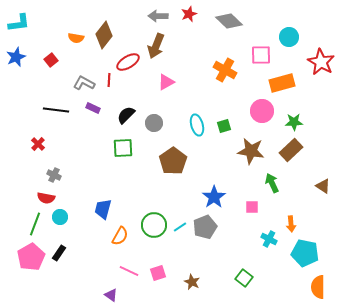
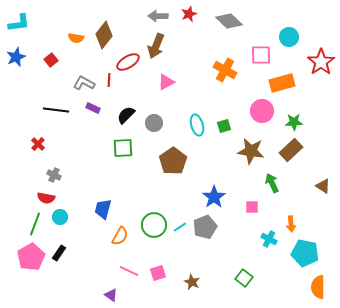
red star at (321, 62): rotated 8 degrees clockwise
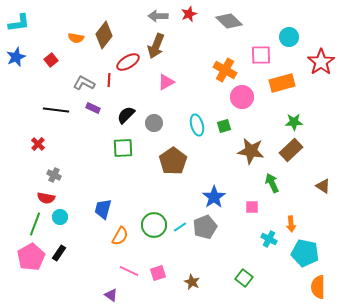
pink circle at (262, 111): moved 20 px left, 14 px up
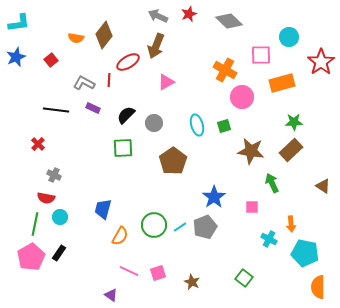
gray arrow at (158, 16): rotated 24 degrees clockwise
green line at (35, 224): rotated 10 degrees counterclockwise
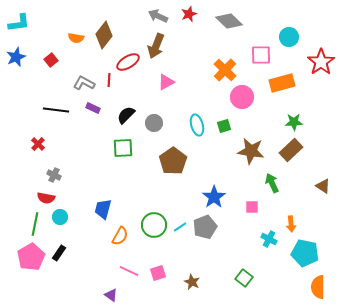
orange cross at (225, 70): rotated 15 degrees clockwise
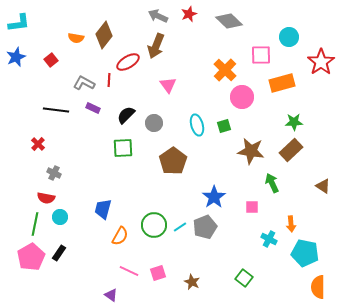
pink triangle at (166, 82): moved 2 px right, 3 px down; rotated 36 degrees counterclockwise
gray cross at (54, 175): moved 2 px up
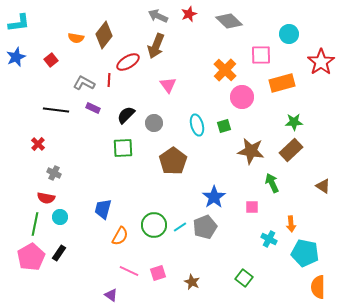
cyan circle at (289, 37): moved 3 px up
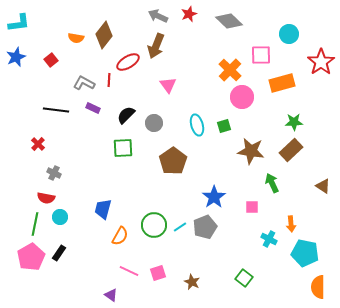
orange cross at (225, 70): moved 5 px right
